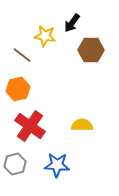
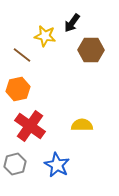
blue star: rotated 25 degrees clockwise
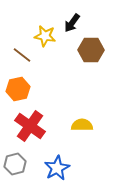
blue star: moved 3 px down; rotated 15 degrees clockwise
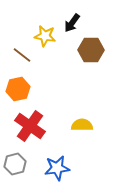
blue star: rotated 20 degrees clockwise
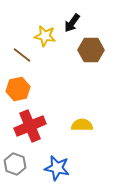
red cross: rotated 32 degrees clockwise
gray hexagon: rotated 25 degrees counterclockwise
blue star: rotated 20 degrees clockwise
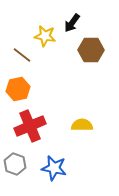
blue star: moved 3 px left
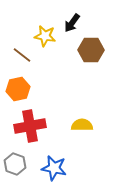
red cross: rotated 12 degrees clockwise
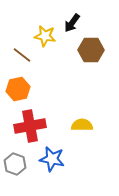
blue star: moved 2 px left, 9 px up
